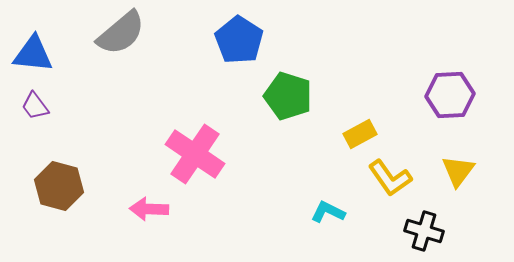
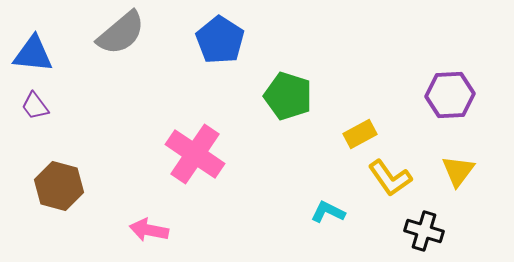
blue pentagon: moved 19 px left
pink arrow: moved 21 px down; rotated 9 degrees clockwise
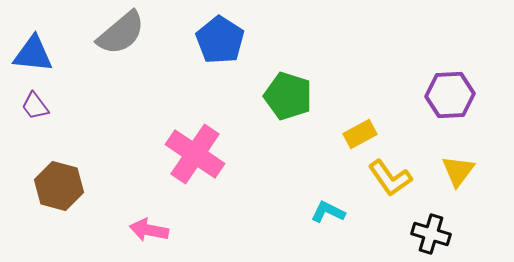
black cross: moved 7 px right, 3 px down
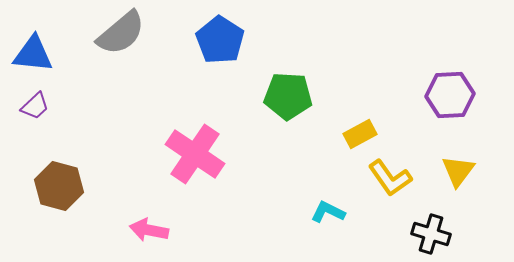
green pentagon: rotated 15 degrees counterclockwise
purple trapezoid: rotated 96 degrees counterclockwise
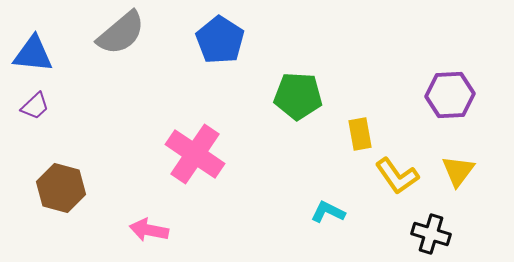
green pentagon: moved 10 px right
yellow rectangle: rotated 72 degrees counterclockwise
yellow L-shape: moved 7 px right, 2 px up
brown hexagon: moved 2 px right, 2 px down
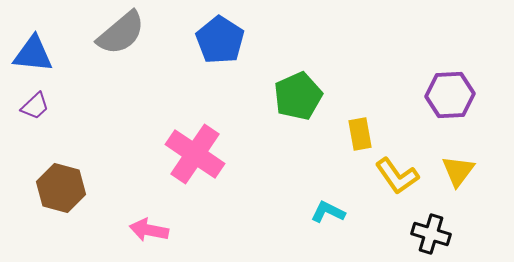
green pentagon: rotated 27 degrees counterclockwise
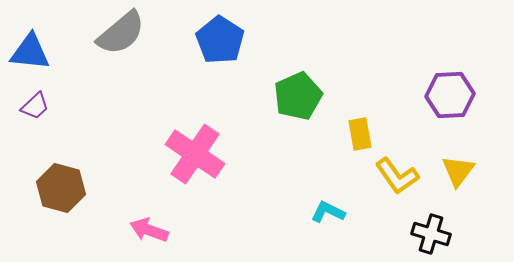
blue triangle: moved 3 px left, 2 px up
pink arrow: rotated 9 degrees clockwise
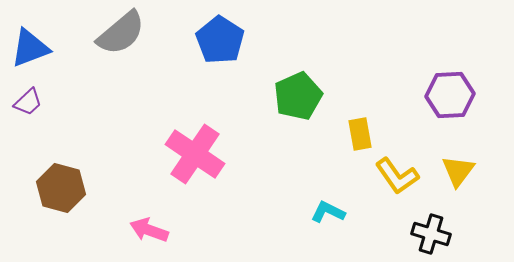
blue triangle: moved 4 px up; rotated 27 degrees counterclockwise
purple trapezoid: moved 7 px left, 4 px up
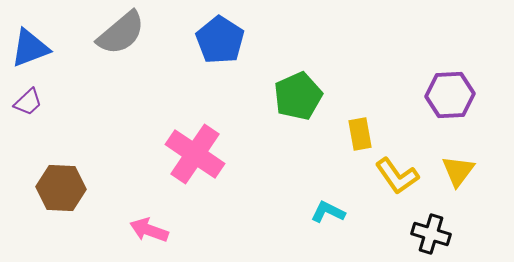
brown hexagon: rotated 12 degrees counterclockwise
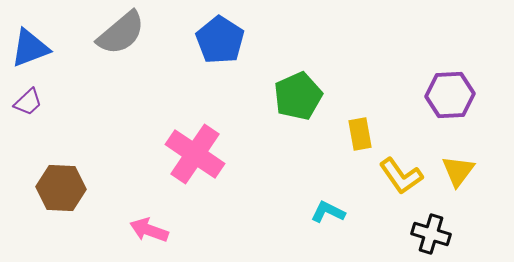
yellow L-shape: moved 4 px right
